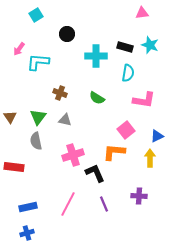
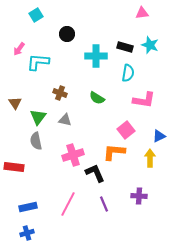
brown triangle: moved 5 px right, 14 px up
blue triangle: moved 2 px right
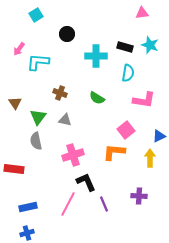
red rectangle: moved 2 px down
black L-shape: moved 9 px left, 9 px down
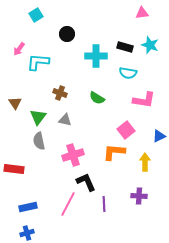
cyan semicircle: rotated 90 degrees clockwise
gray semicircle: moved 3 px right
yellow arrow: moved 5 px left, 4 px down
purple line: rotated 21 degrees clockwise
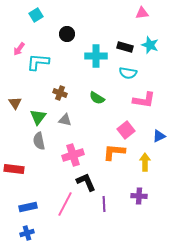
pink line: moved 3 px left
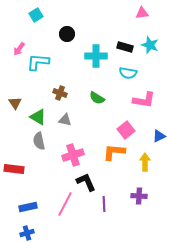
green triangle: rotated 36 degrees counterclockwise
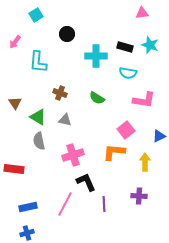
pink arrow: moved 4 px left, 7 px up
cyan L-shape: rotated 90 degrees counterclockwise
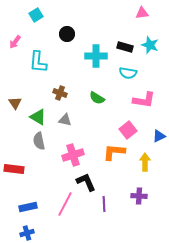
pink square: moved 2 px right
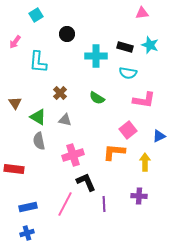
brown cross: rotated 24 degrees clockwise
